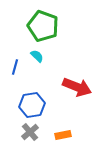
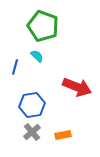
gray cross: moved 2 px right
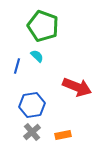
blue line: moved 2 px right, 1 px up
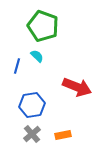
gray cross: moved 2 px down
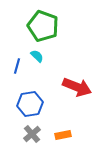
blue hexagon: moved 2 px left, 1 px up
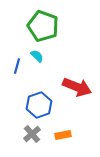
blue hexagon: moved 9 px right, 1 px down; rotated 10 degrees counterclockwise
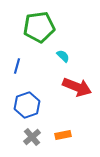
green pentagon: moved 4 px left, 1 px down; rotated 28 degrees counterclockwise
cyan semicircle: moved 26 px right
blue hexagon: moved 12 px left
gray cross: moved 3 px down
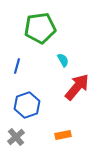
green pentagon: moved 1 px right, 1 px down
cyan semicircle: moved 4 px down; rotated 16 degrees clockwise
red arrow: rotated 72 degrees counterclockwise
gray cross: moved 16 px left
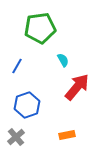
blue line: rotated 14 degrees clockwise
orange rectangle: moved 4 px right
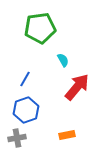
blue line: moved 8 px right, 13 px down
blue hexagon: moved 1 px left, 5 px down
gray cross: moved 1 px right, 1 px down; rotated 30 degrees clockwise
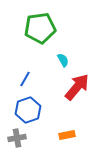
blue hexagon: moved 2 px right
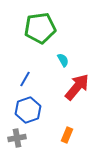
orange rectangle: rotated 56 degrees counterclockwise
